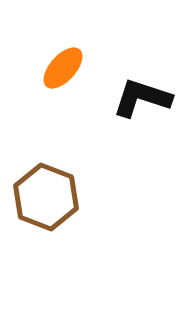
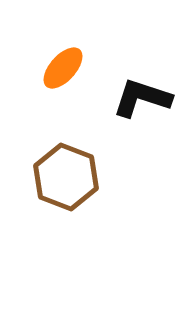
brown hexagon: moved 20 px right, 20 px up
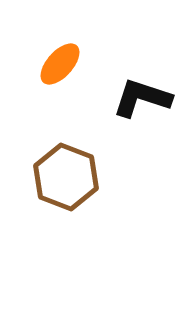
orange ellipse: moved 3 px left, 4 px up
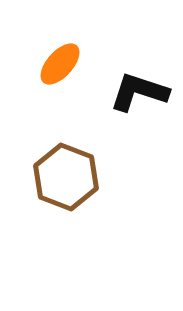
black L-shape: moved 3 px left, 6 px up
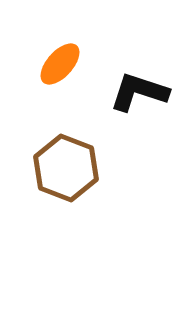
brown hexagon: moved 9 px up
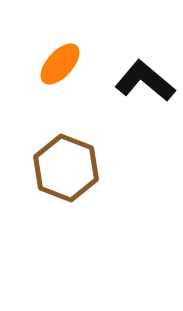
black L-shape: moved 6 px right, 11 px up; rotated 22 degrees clockwise
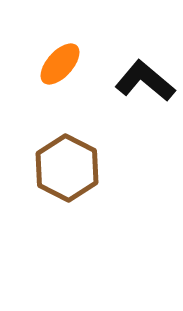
brown hexagon: moved 1 px right; rotated 6 degrees clockwise
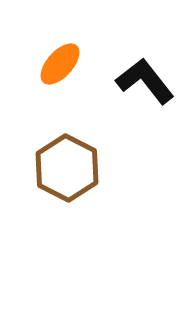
black L-shape: rotated 12 degrees clockwise
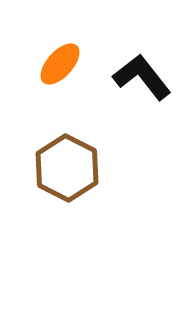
black L-shape: moved 3 px left, 4 px up
